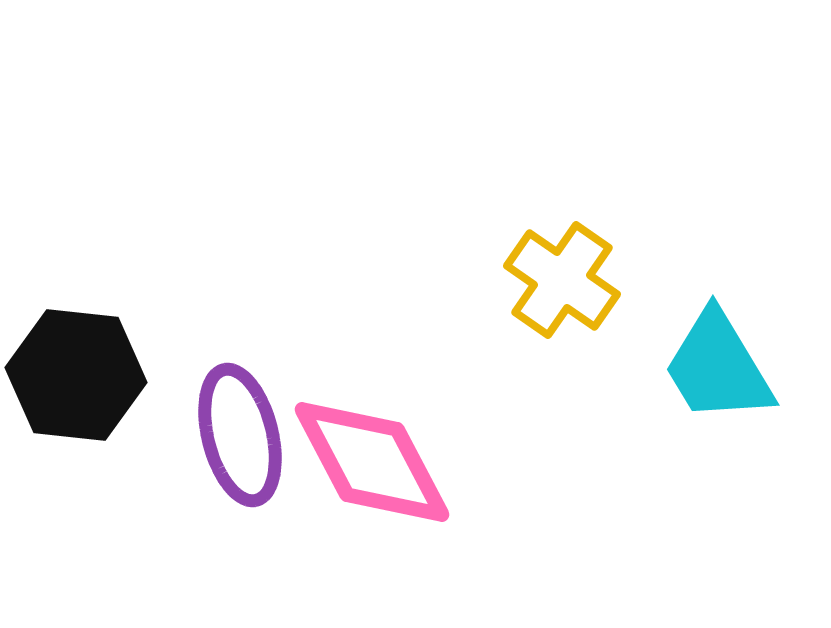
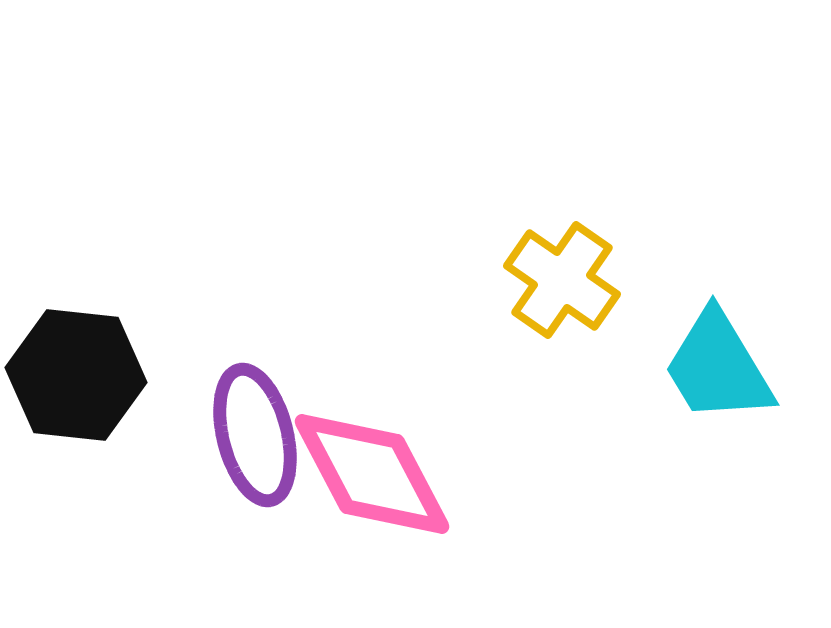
purple ellipse: moved 15 px right
pink diamond: moved 12 px down
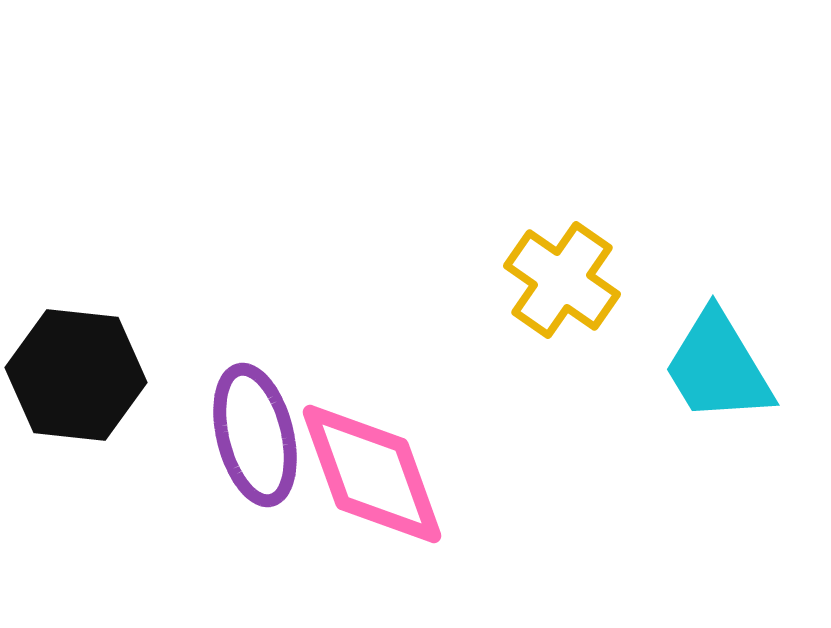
pink diamond: rotated 8 degrees clockwise
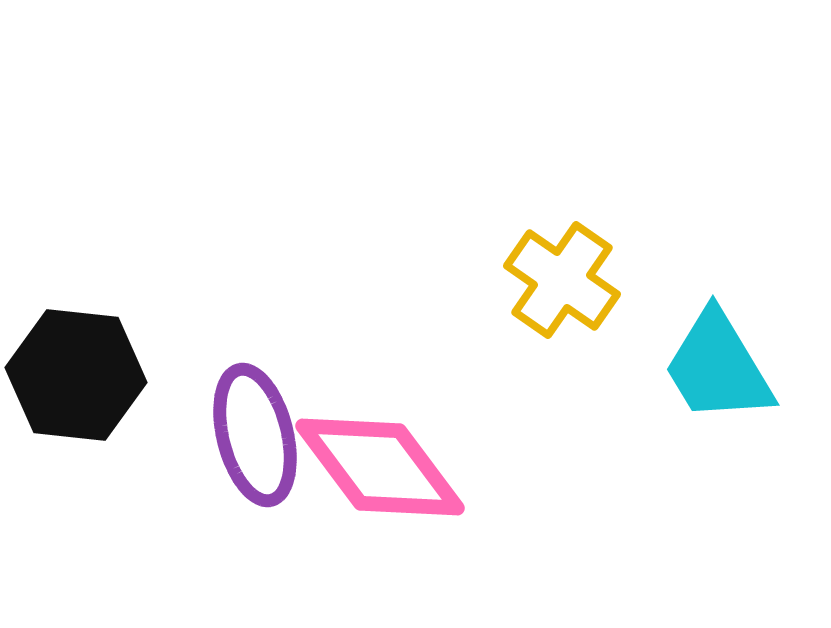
pink diamond: moved 8 px right, 7 px up; rotated 17 degrees counterclockwise
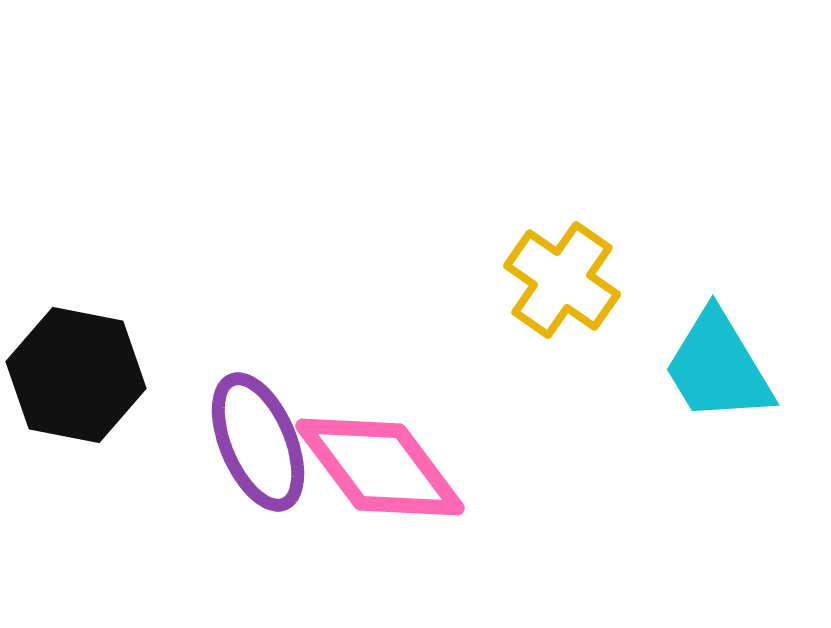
black hexagon: rotated 5 degrees clockwise
purple ellipse: moved 3 px right, 7 px down; rotated 9 degrees counterclockwise
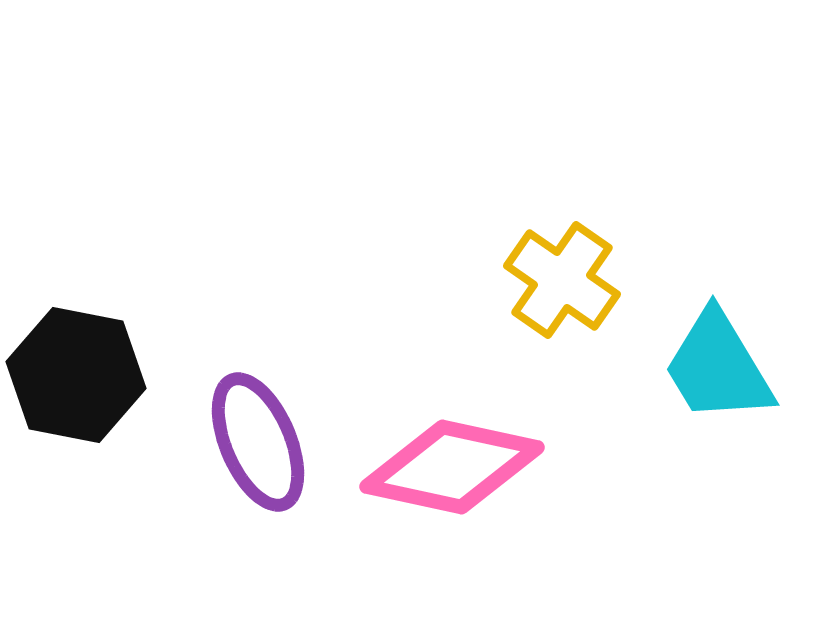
pink diamond: moved 72 px right; rotated 41 degrees counterclockwise
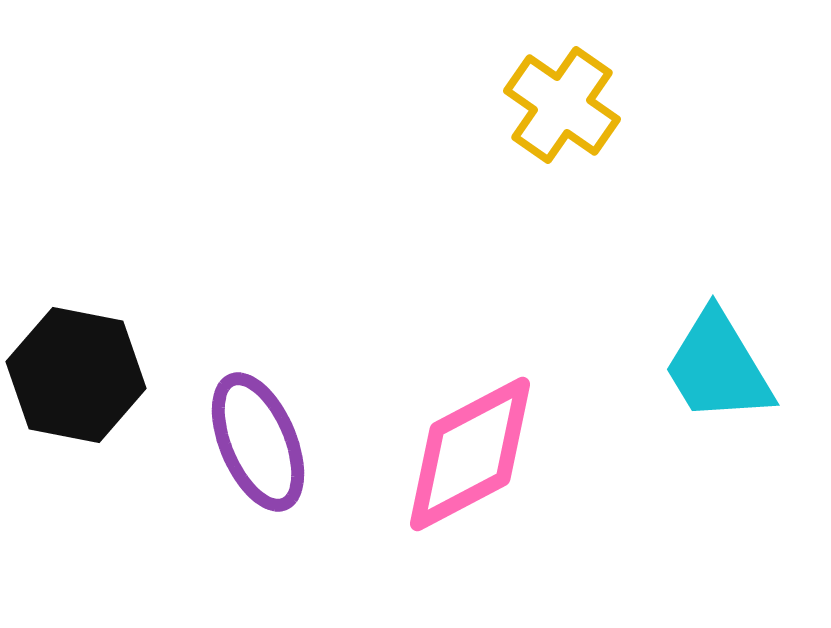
yellow cross: moved 175 px up
pink diamond: moved 18 px right, 13 px up; rotated 40 degrees counterclockwise
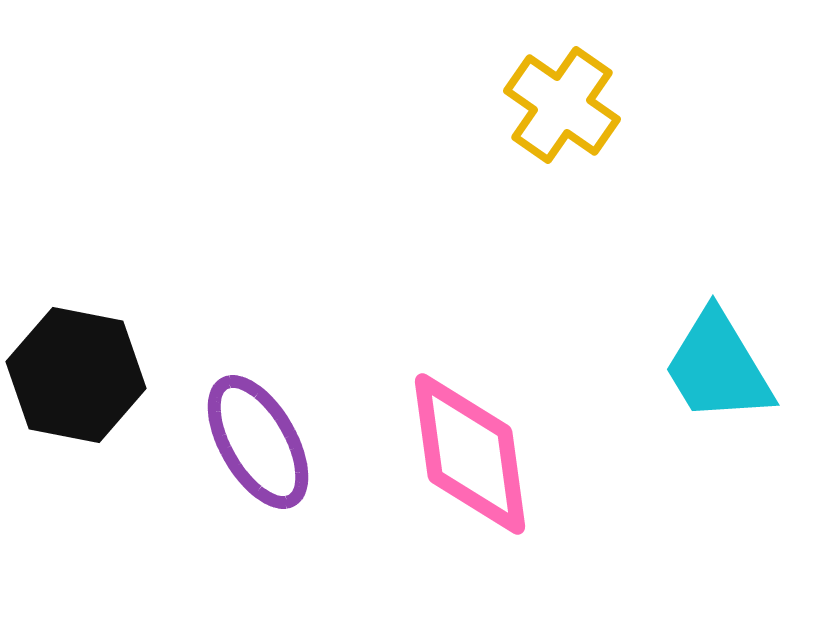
purple ellipse: rotated 7 degrees counterclockwise
pink diamond: rotated 70 degrees counterclockwise
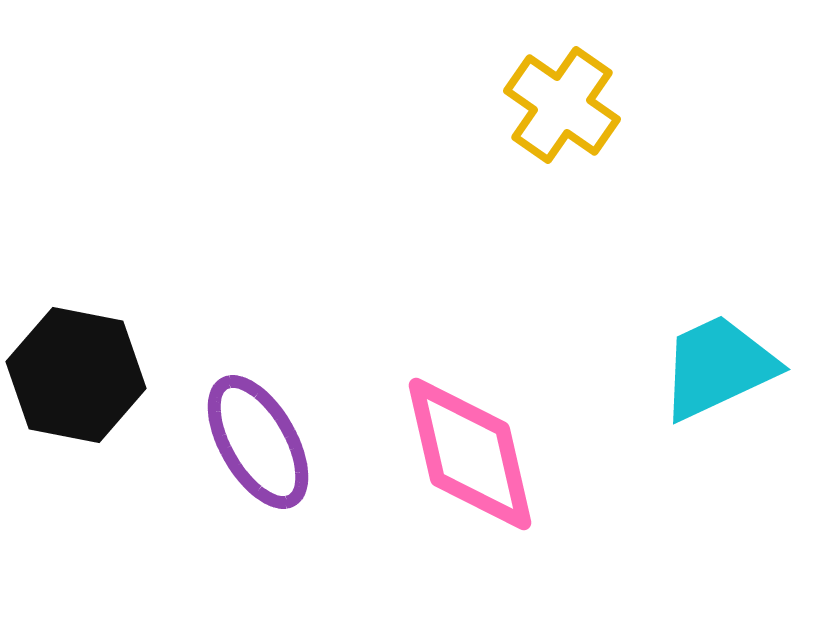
cyan trapezoid: rotated 96 degrees clockwise
pink diamond: rotated 5 degrees counterclockwise
